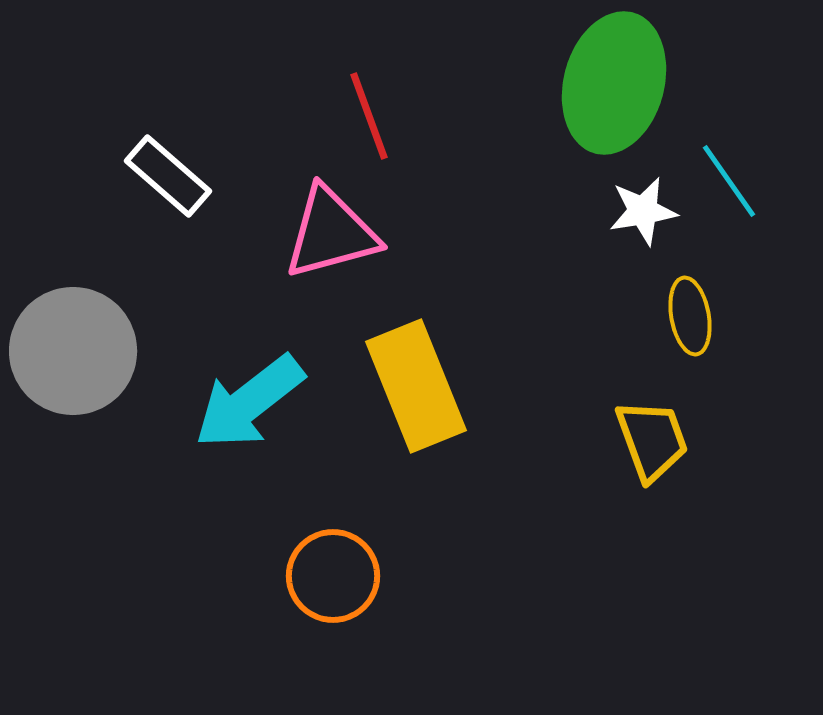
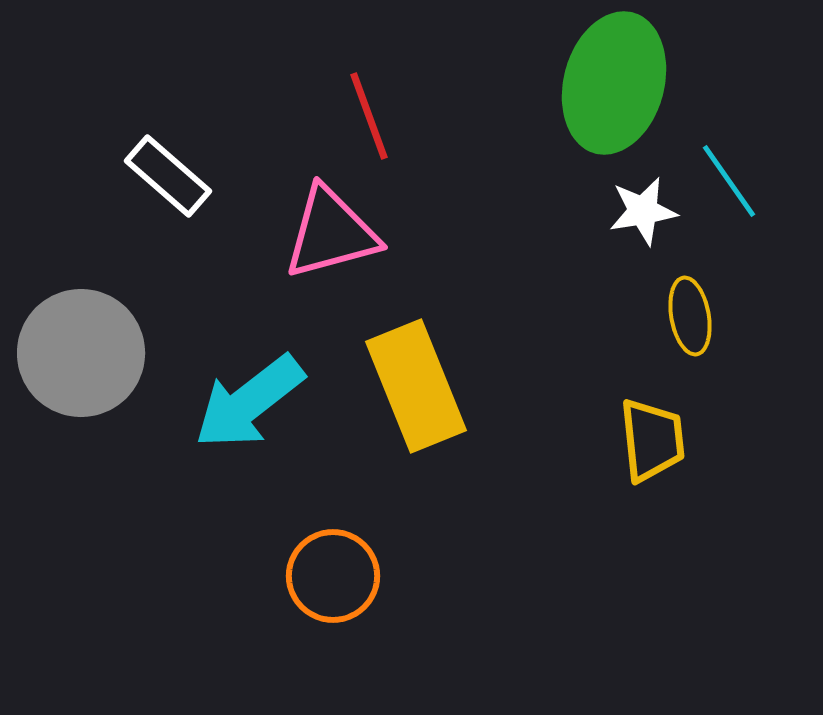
gray circle: moved 8 px right, 2 px down
yellow trapezoid: rotated 14 degrees clockwise
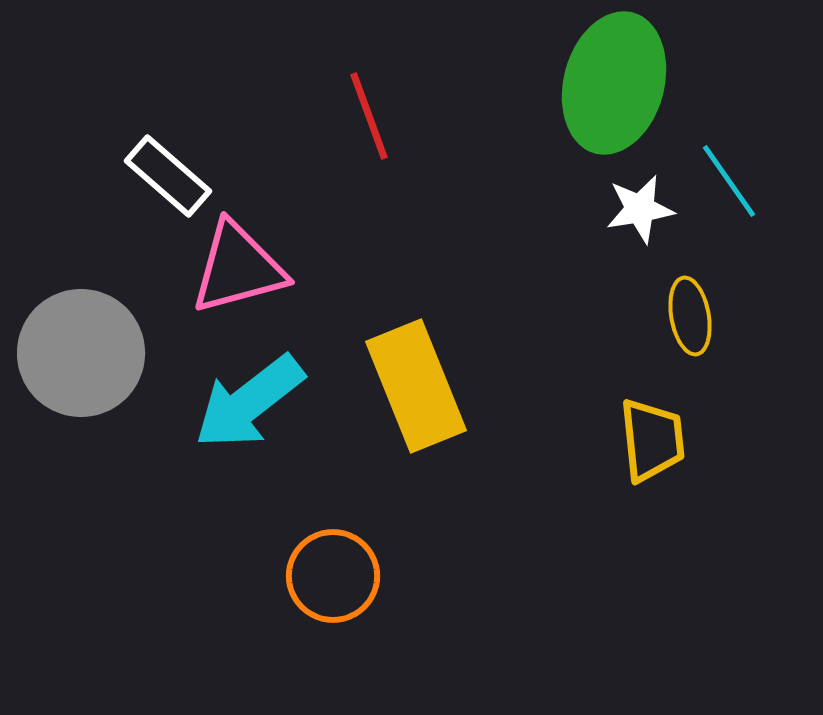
white star: moved 3 px left, 2 px up
pink triangle: moved 93 px left, 35 px down
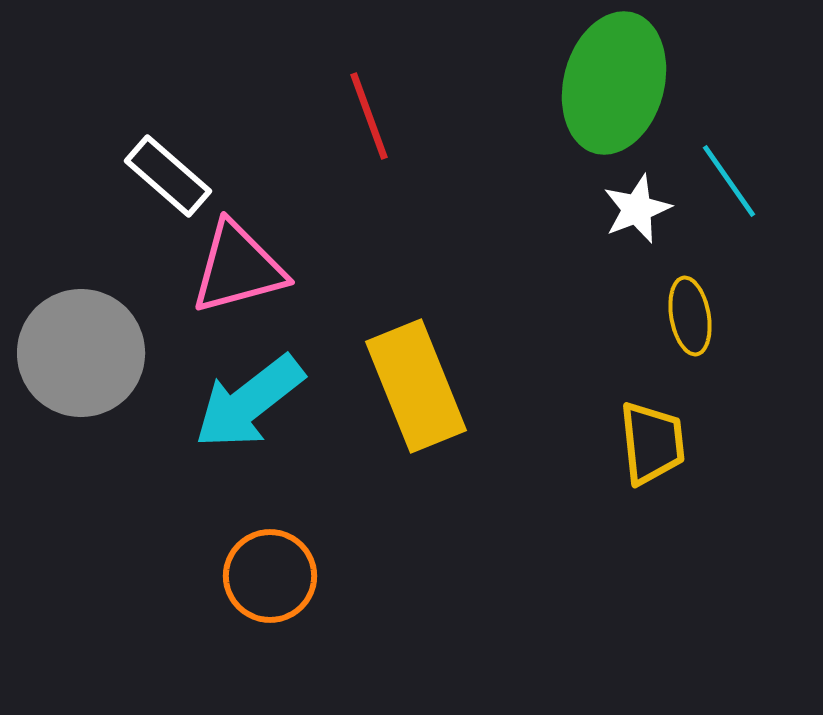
white star: moved 3 px left; rotated 12 degrees counterclockwise
yellow trapezoid: moved 3 px down
orange circle: moved 63 px left
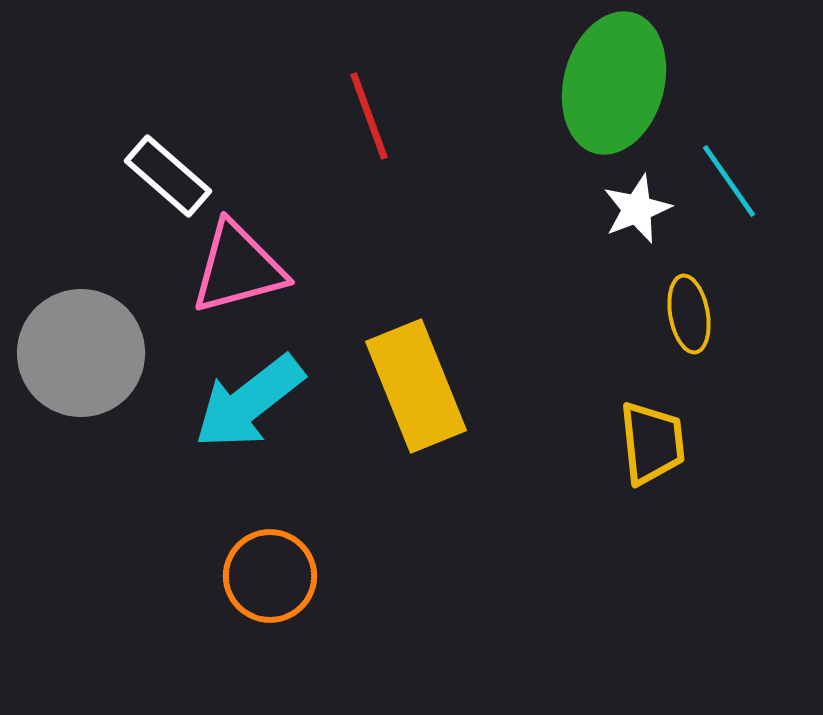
yellow ellipse: moved 1 px left, 2 px up
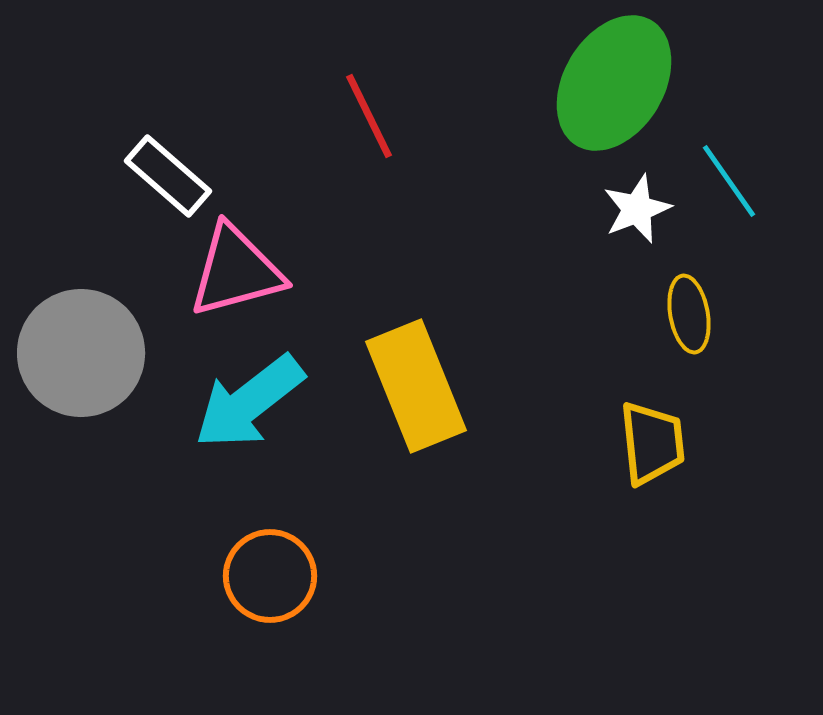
green ellipse: rotated 16 degrees clockwise
red line: rotated 6 degrees counterclockwise
pink triangle: moved 2 px left, 3 px down
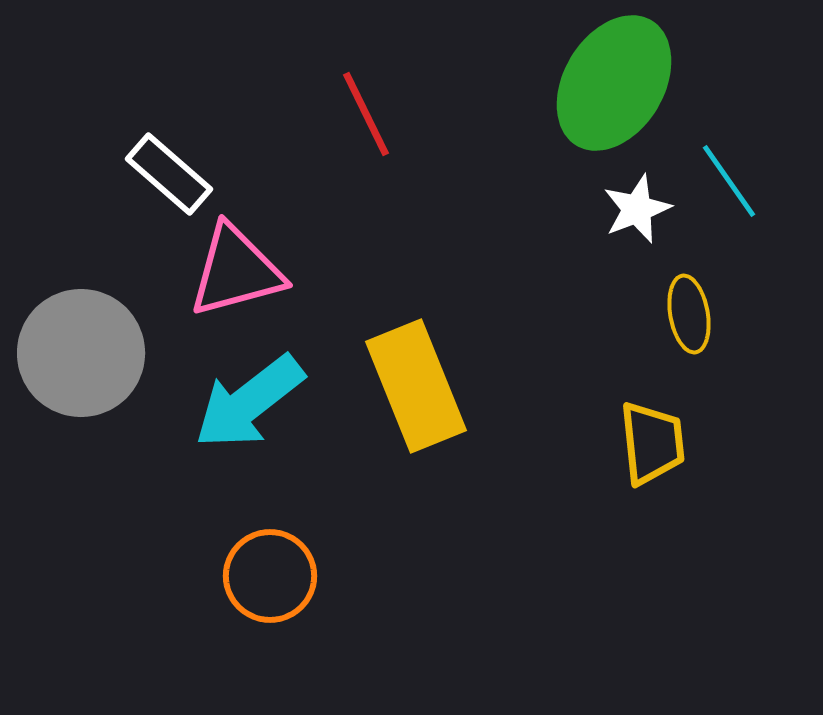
red line: moved 3 px left, 2 px up
white rectangle: moved 1 px right, 2 px up
